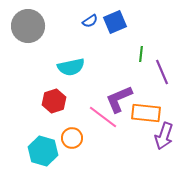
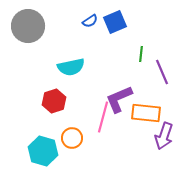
pink line: rotated 68 degrees clockwise
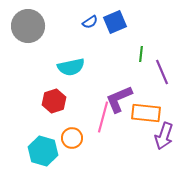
blue semicircle: moved 1 px down
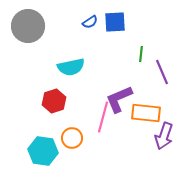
blue square: rotated 20 degrees clockwise
cyan hexagon: rotated 8 degrees counterclockwise
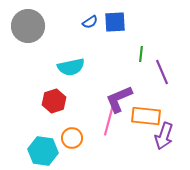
orange rectangle: moved 3 px down
pink line: moved 6 px right, 3 px down
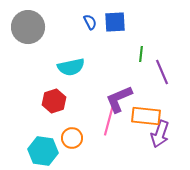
blue semicircle: rotated 84 degrees counterclockwise
gray circle: moved 1 px down
purple arrow: moved 4 px left, 2 px up
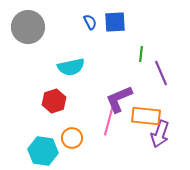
purple line: moved 1 px left, 1 px down
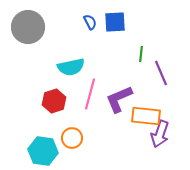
pink line: moved 19 px left, 26 px up
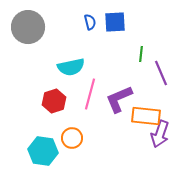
blue semicircle: rotated 14 degrees clockwise
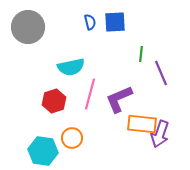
orange rectangle: moved 4 px left, 8 px down
